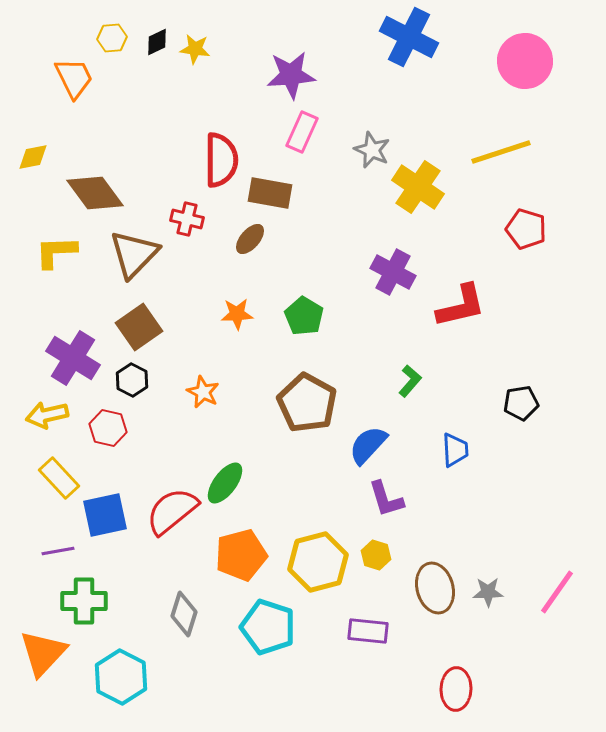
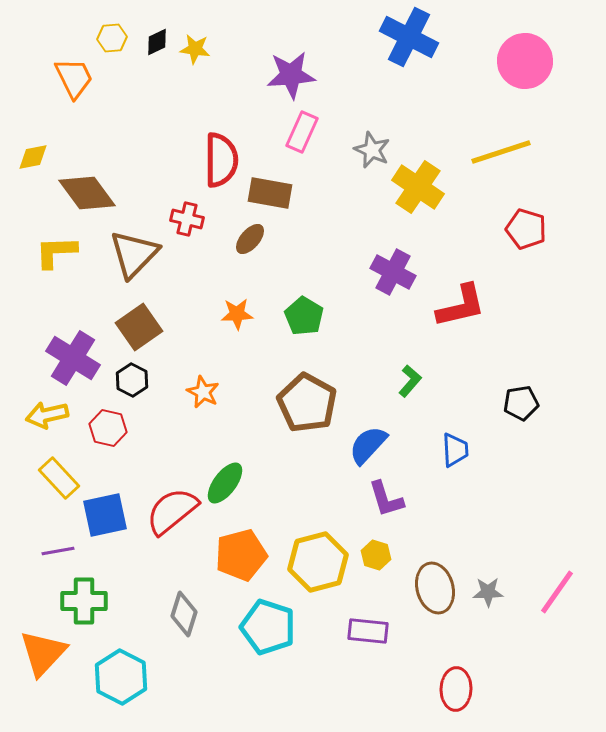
brown diamond at (95, 193): moved 8 px left
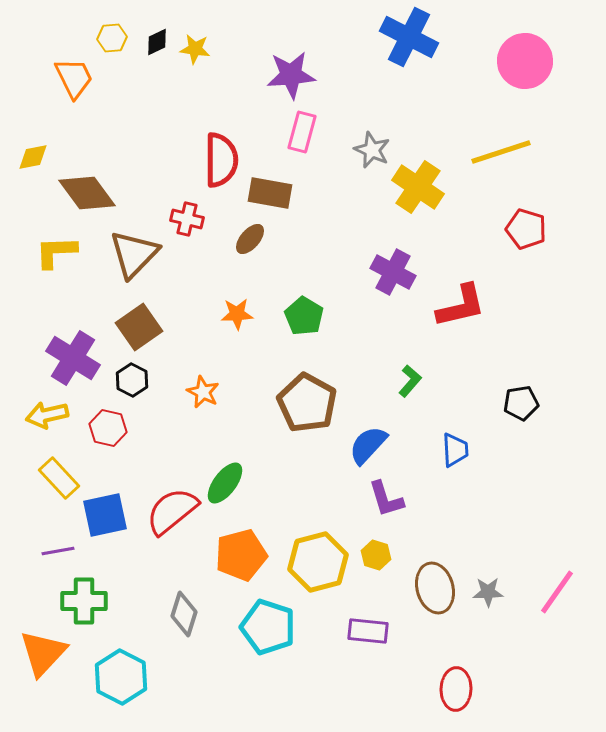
pink rectangle at (302, 132): rotated 9 degrees counterclockwise
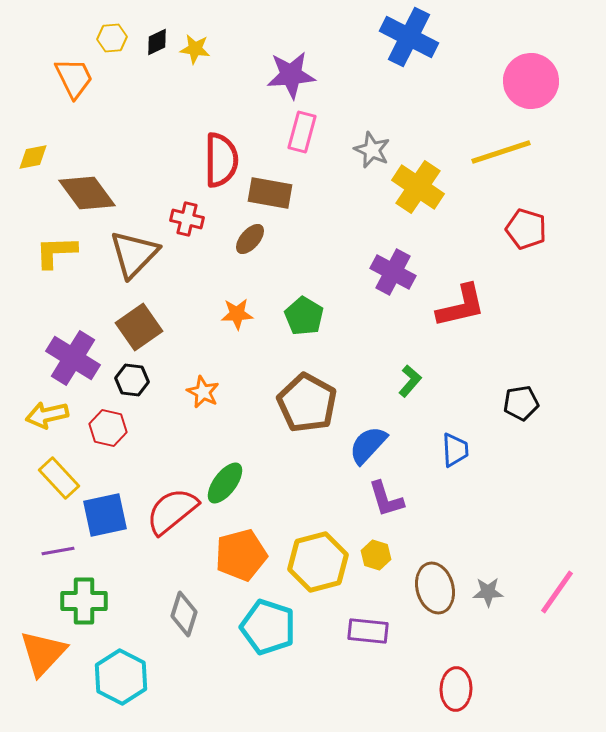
pink circle at (525, 61): moved 6 px right, 20 px down
black hexagon at (132, 380): rotated 20 degrees counterclockwise
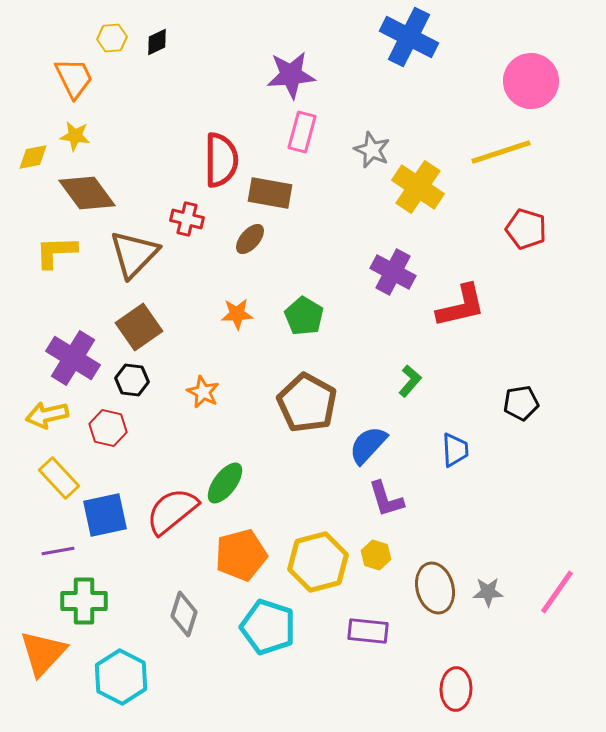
yellow star at (195, 49): moved 120 px left, 87 px down
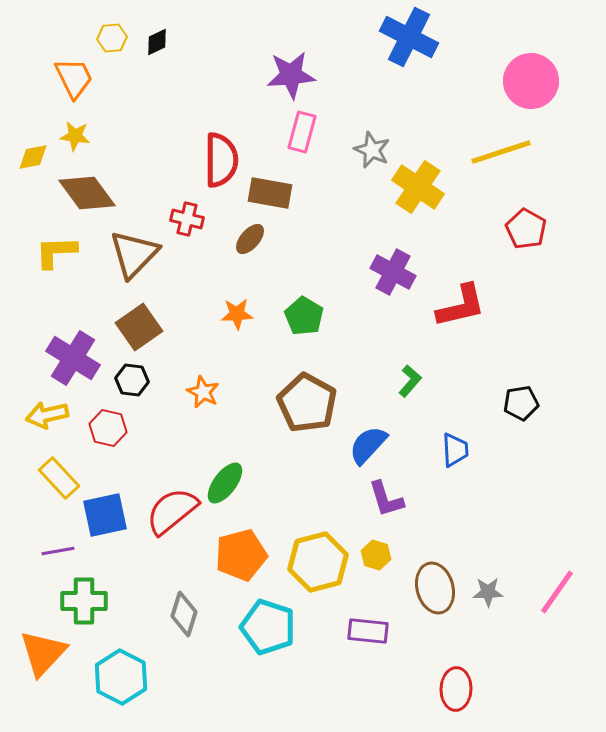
red pentagon at (526, 229): rotated 12 degrees clockwise
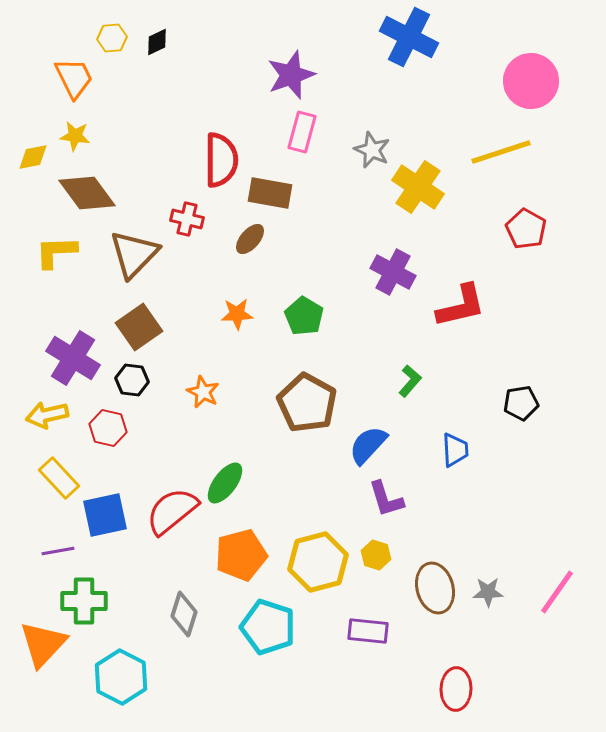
purple star at (291, 75): rotated 15 degrees counterclockwise
orange triangle at (43, 653): moved 9 px up
